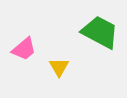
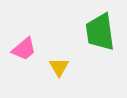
green trapezoid: rotated 126 degrees counterclockwise
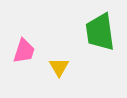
pink trapezoid: moved 2 px down; rotated 32 degrees counterclockwise
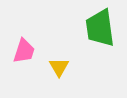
green trapezoid: moved 4 px up
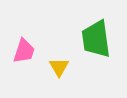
green trapezoid: moved 4 px left, 11 px down
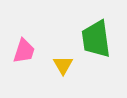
yellow triangle: moved 4 px right, 2 px up
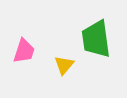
yellow triangle: moved 1 px right; rotated 10 degrees clockwise
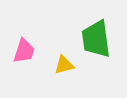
yellow triangle: rotated 35 degrees clockwise
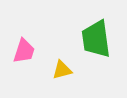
yellow triangle: moved 2 px left, 5 px down
